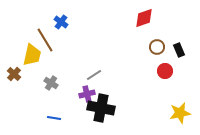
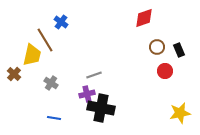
gray line: rotated 14 degrees clockwise
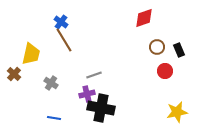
brown line: moved 19 px right
yellow trapezoid: moved 1 px left, 1 px up
yellow star: moved 3 px left, 1 px up
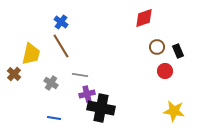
brown line: moved 3 px left, 6 px down
black rectangle: moved 1 px left, 1 px down
gray line: moved 14 px left; rotated 28 degrees clockwise
yellow star: moved 3 px left, 1 px up; rotated 20 degrees clockwise
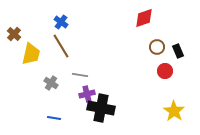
brown cross: moved 40 px up
yellow star: rotated 25 degrees clockwise
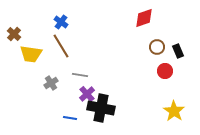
yellow trapezoid: rotated 85 degrees clockwise
gray cross: rotated 24 degrees clockwise
purple cross: rotated 28 degrees counterclockwise
blue line: moved 16 px right
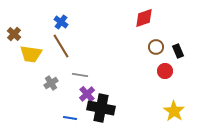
brown circle: moved 1 px left
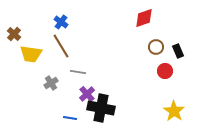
gray line: moved 2 px left, 3 px up
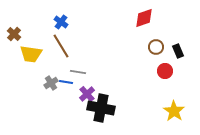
blue line: moved 4 px left, 36 px up
